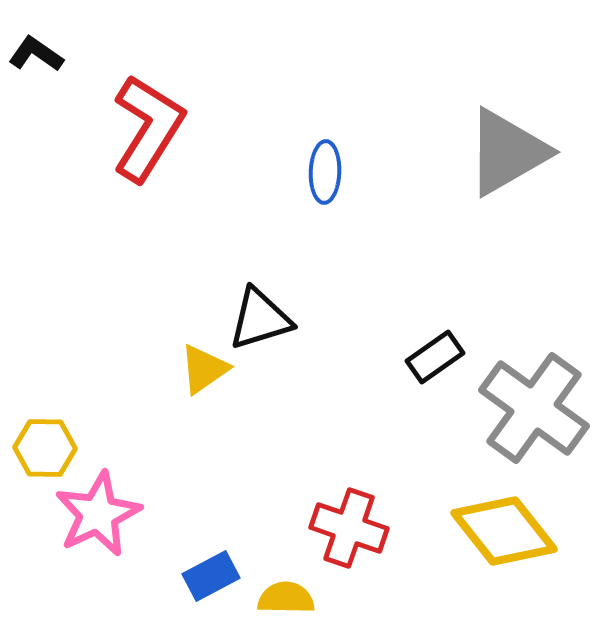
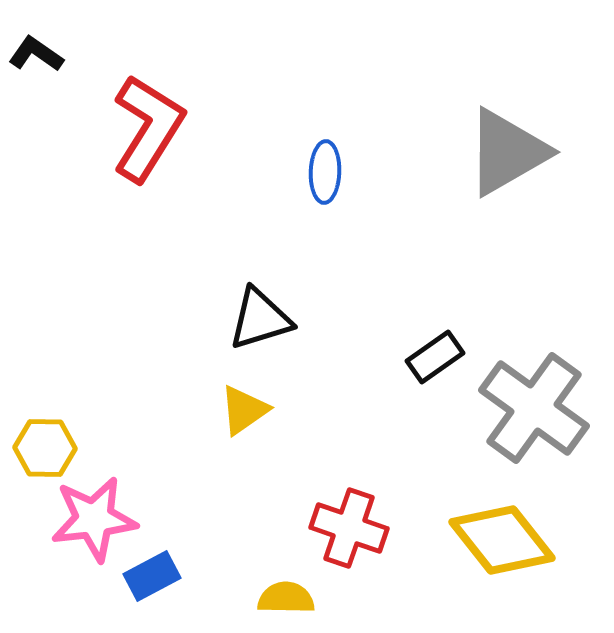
yellow triangle: moved 40 px right, 41 px down
pink star: moved 4 px left, 5 px down; rotated 18 degrees clockwise
yellow diamond: moved 2 px left, 9 px down
blue rectangle: moved 59 px left
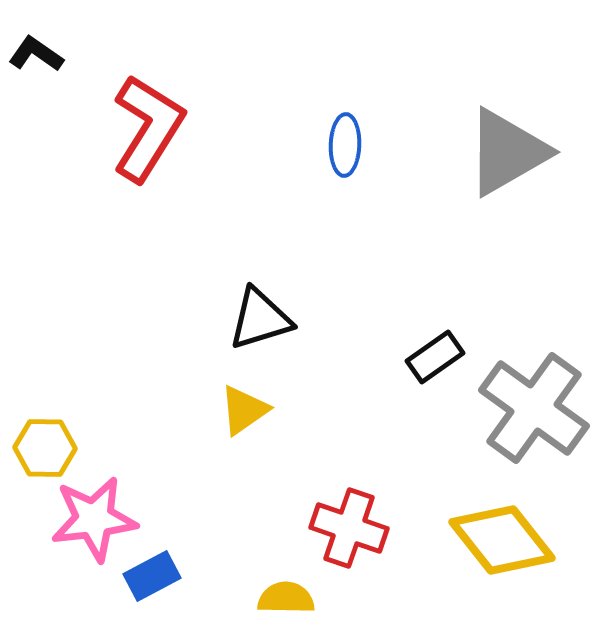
blue ellipse: moved 20 px right, 27 px up
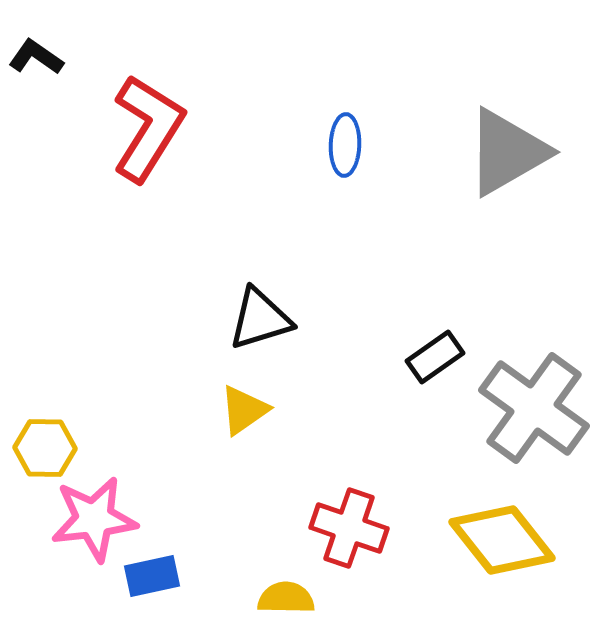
black L-shape: moved 3 px down
blue rectangle: rotated 16 degrees clockwise
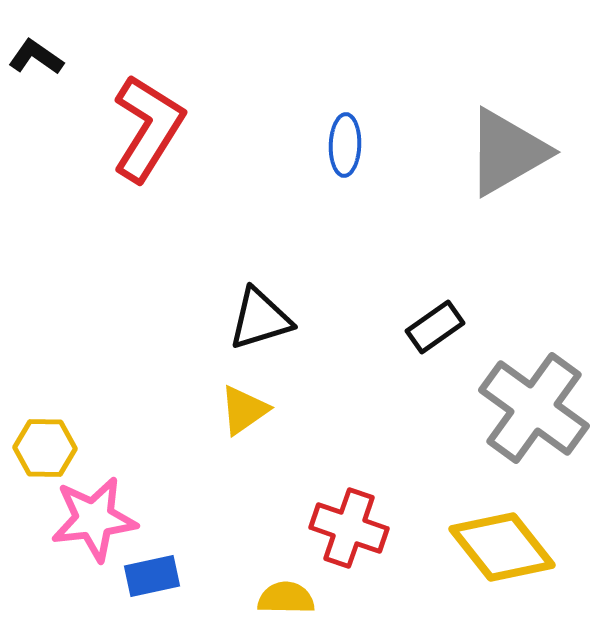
black rectangle: moved 30 px up
yellow diamond: moved 7 px down
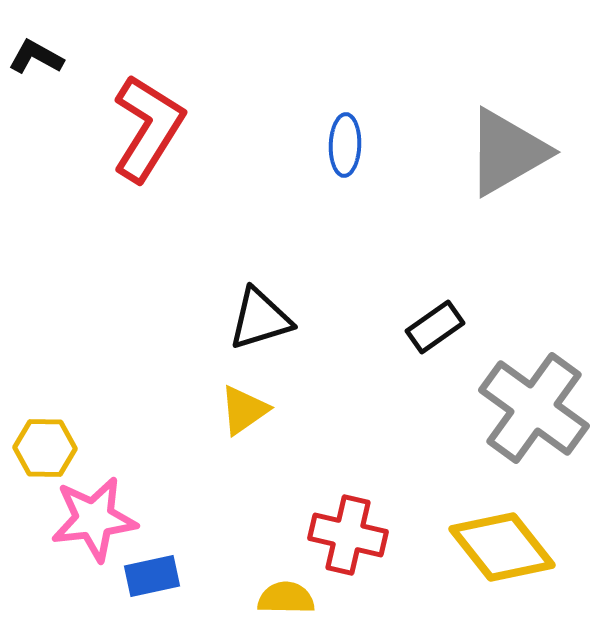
black L-shape: rotated 6 degrees counterclockwise
red cross: moved 1 px left, 7 px down; rotated 6 degrees counterclockwise
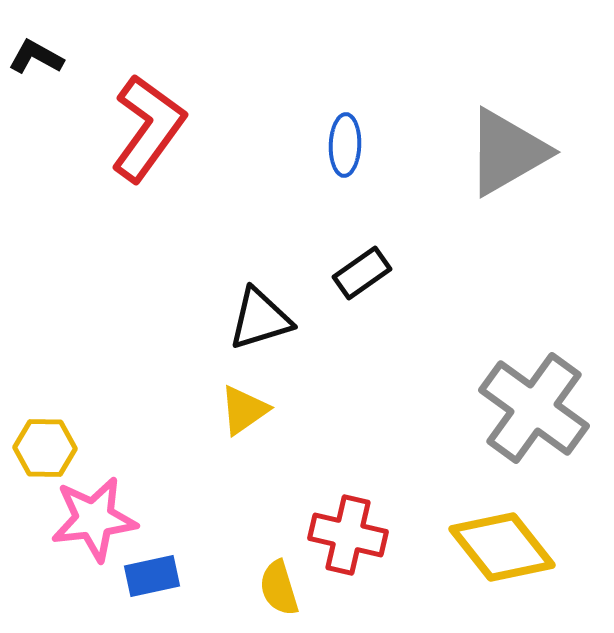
red L-shape: rotated 4 degrees clockwise
black rectangle: moved 73 px left, 54 px up
yellow semicircle: moved 7 px left, 10 px up; rotated 108 degrees counterclockwise
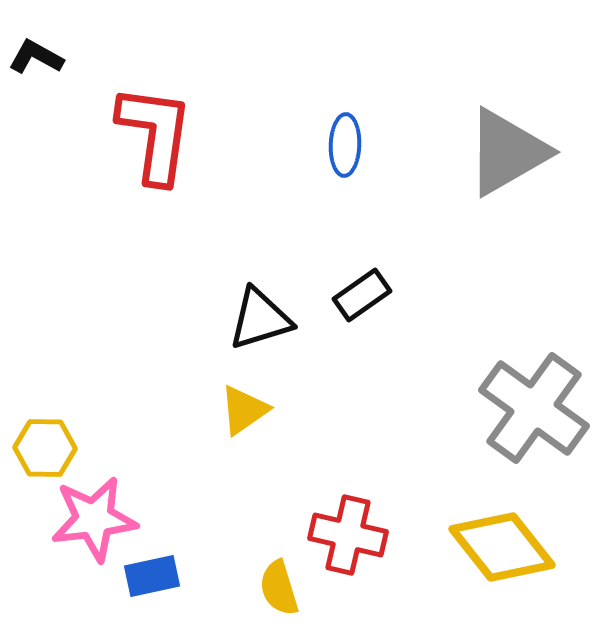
red L-shape: moved 7 px right, 6 px down; rotated 28 degrees counterclockwise
black rectangle: moved 22 px down
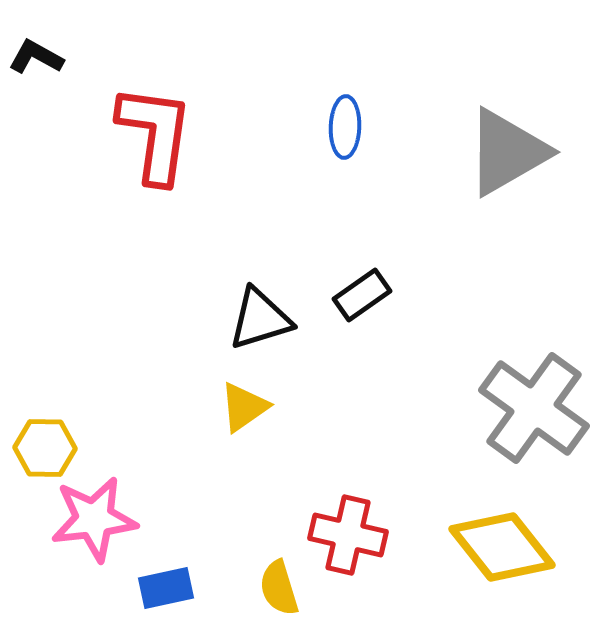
blue ellipse: moved 18 px up
yellow triangle: moved 3 px up
blue rectangle: moved 14 px right, 12 px down
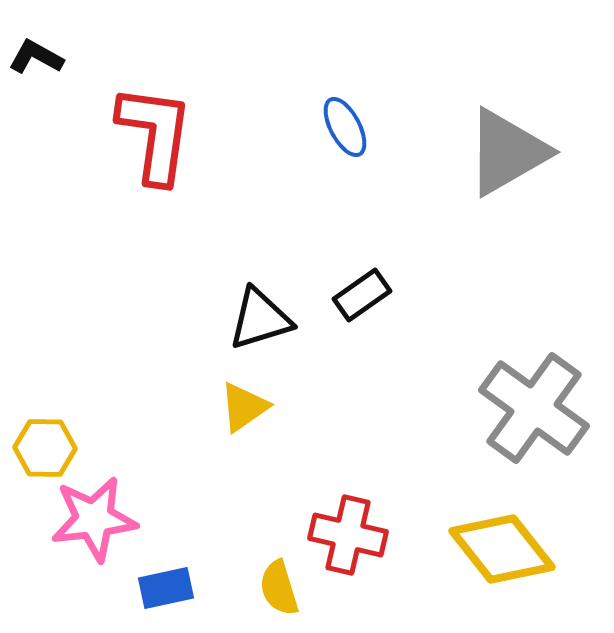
blue ellipse: rotated 30 degrees counterclockwise
yellow diamond: moved 2 px down
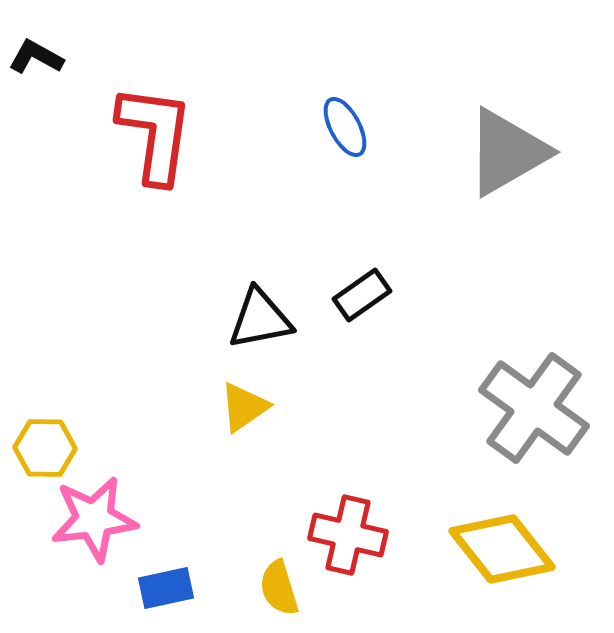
black triangle: rotated 6 degrees clockwise
